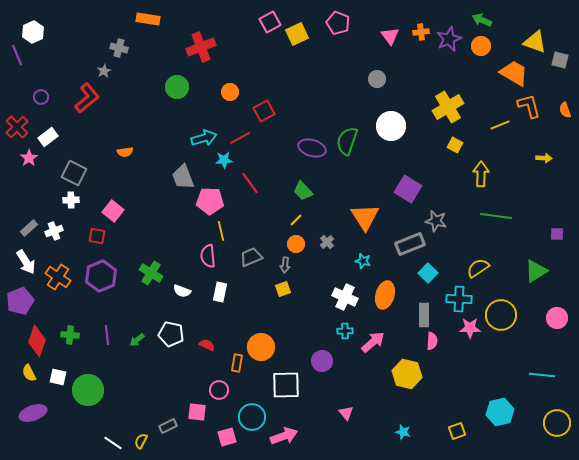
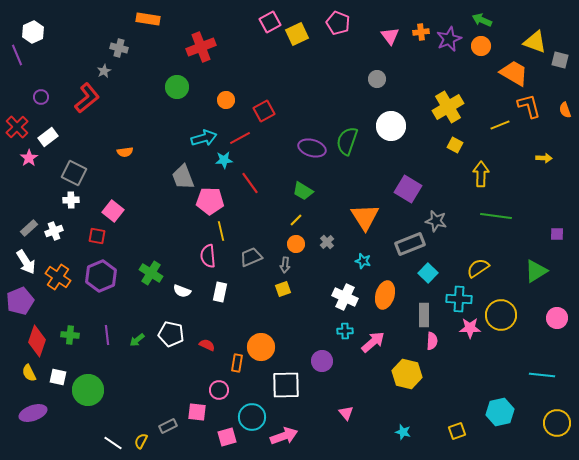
orange circle at (230, 92): moved 4 px left, 8 px down
green trapezoid at (303, 191): rotated 15 degrees counterclockwise
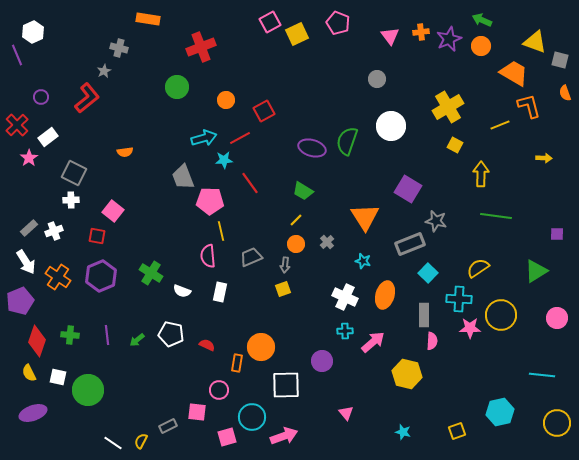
orange semicircle at (565, 110): moved 17 px up
red cross at (17, 127): moved 2 px up
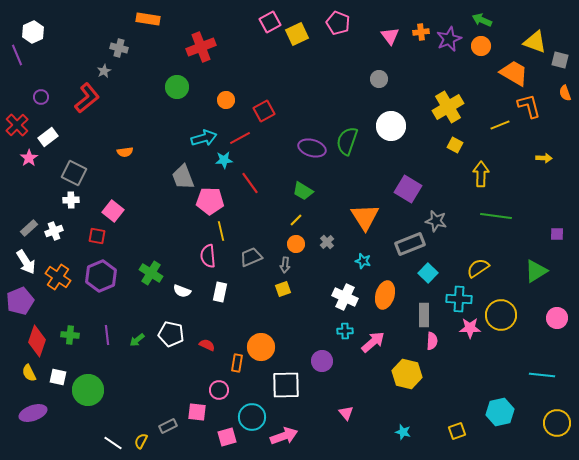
gray circle at (377, 79): moved 2 px right
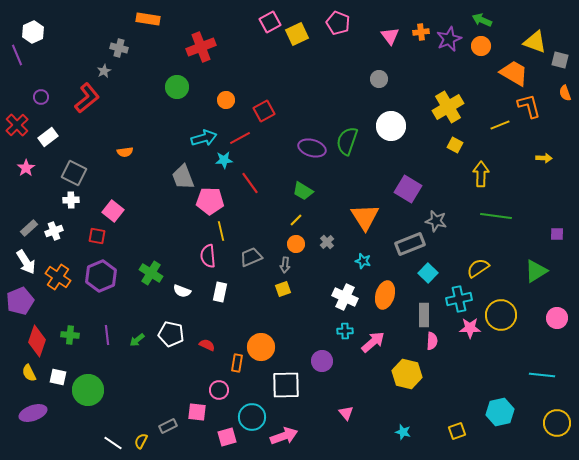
pink star at (29, 158): moved 3 px left, 10 px down
cyan cross at (459, 299): rotated 15 degrees counterclockwise
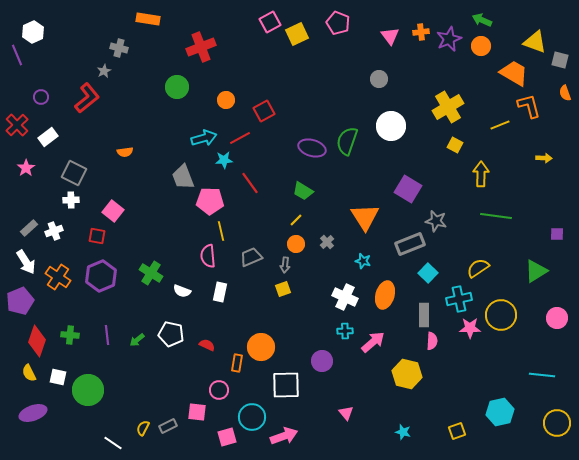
yellow semicircle at (141, 441): moved 2 px right, 13 px up
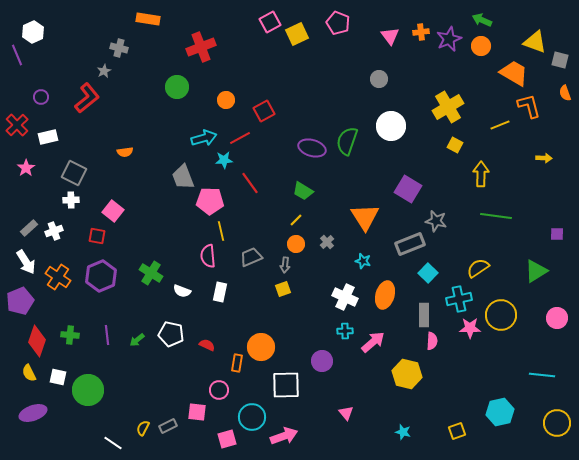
white rectangle at (48, 137): rotated 24 degrees clockwise
pink square at (227, 437): moved 2 px down
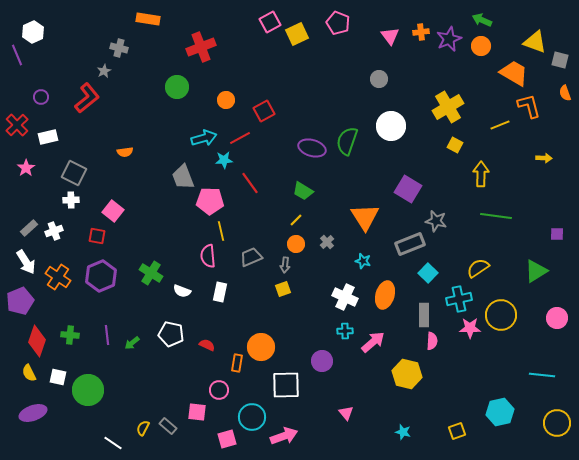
green arrow at (137, 340): moved 5 px left, 3 px down
gray rectangle at (168, 426): rotated 66 degrees clockwise
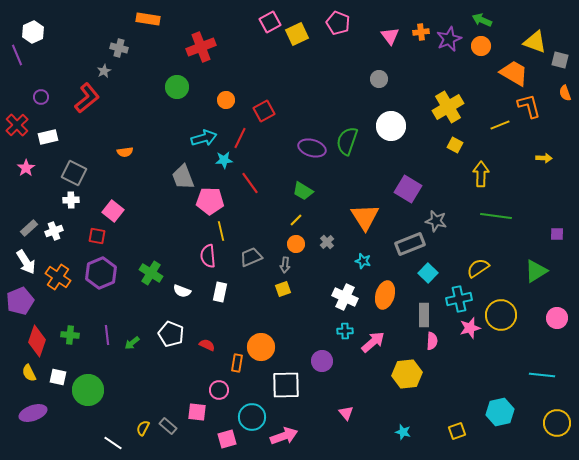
red line at (240, 138): rotated 35 degrees counterclockwise
purple hexagon at (101, 276): moved 3 px up
pink star at (470, 328): rotated 15 degrees counterclockwise
white pentagon at (171, 334): rotated 10 degrees clockwise
yellow hexagon at (407, 374): rotated 20 degrees counterclockwise
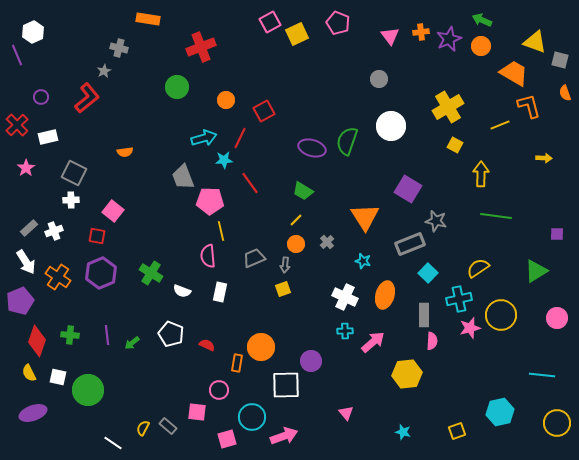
gray trapezoid at (251, 257): moved 3 px right, 1 px down
purple circle at (322, 361): moved 11 px left
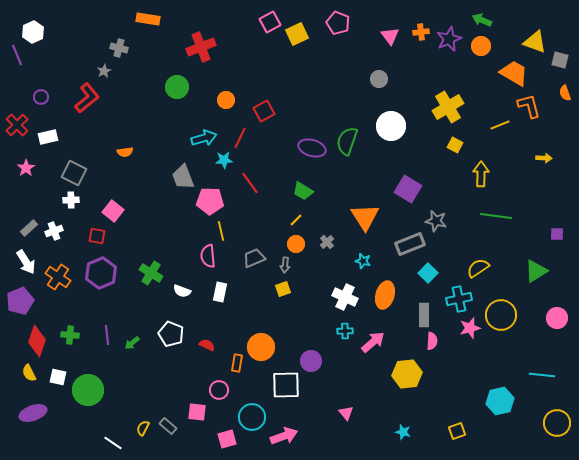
cyan hexagon at (500, 412): moved 11 px up
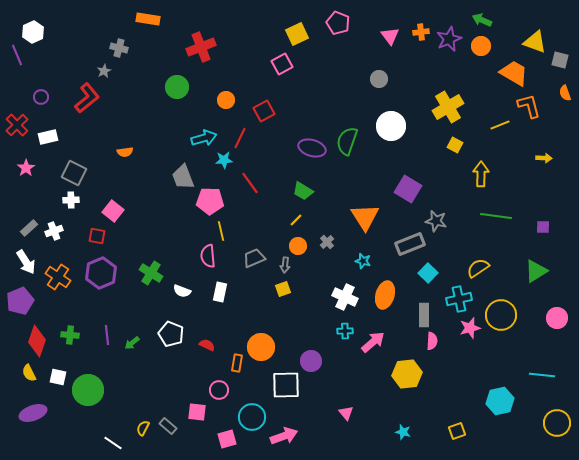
pink square at (270, 22): moved 12 px right, 42 px down
purple square at (557, 234): moved 14 px left, 7 px up
orange circle at (296, 244): moved 2 px right, 2 px down
